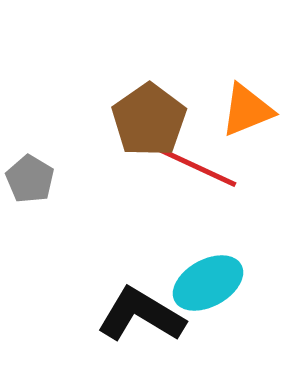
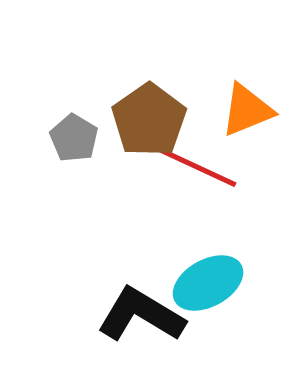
gray pentagon: moved 44 px right, 41 px up
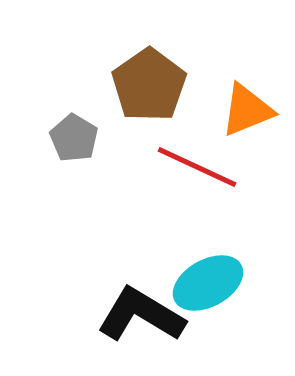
brown pentagon: moved 35 px up
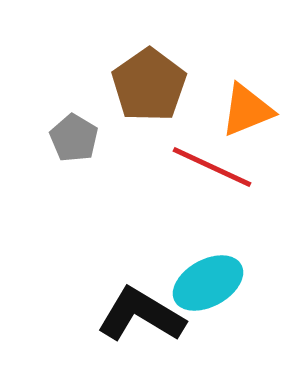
red line: moved 15 px right
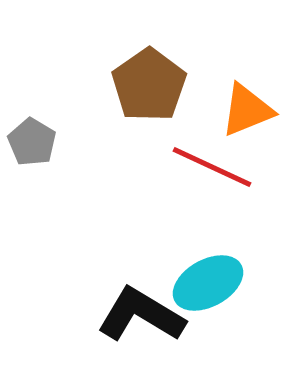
gray pentagon: moved 42 px left, 4 px down
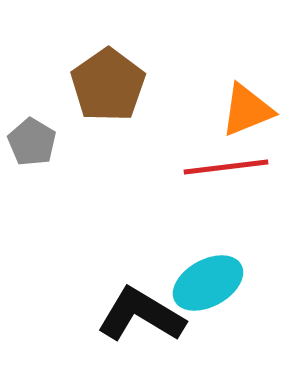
brown pentagon: moved 41 px left
red line: moved 14 px right; rotated 32 degrees counterclockwise
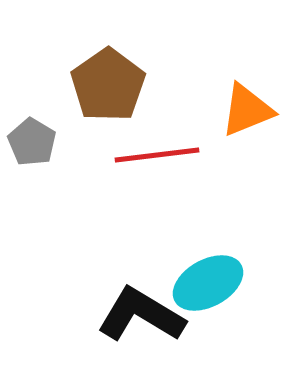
red line: moved 69 px left, 12 px up
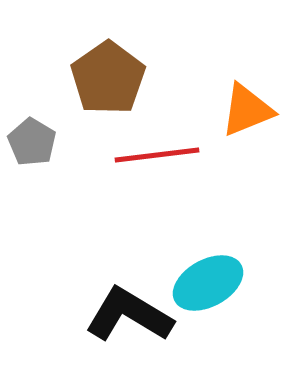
brown pentagon: moved 7 px up
black L-shape: moved 12 px left
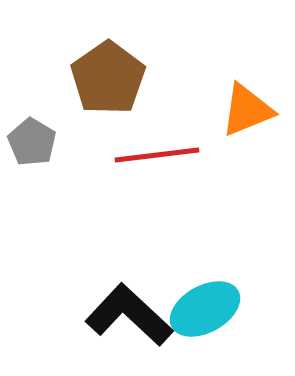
cyan ellipse: moved 3 px left, 26 px down
black L-shape: rotated 12 degrees clockwise
